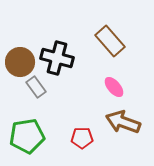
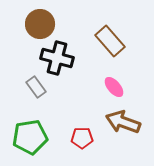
brown circle: moved 20 px right, 38 px up
green pentagon: moved 3 px right, 1 px down
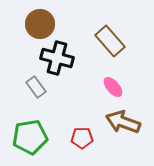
pink ellipse: moved 1 px left
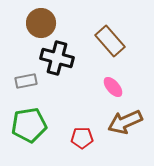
brown circle: moved 1 px right, 1 px up
gray rectangle: moved 10 px left, 6 px up; rotated 65 degrees counterclockwise
brown arrow: moved 2 px right; rotated 44 degrees counterclockwise
green pentagon: moved 1 px left, 12 px up
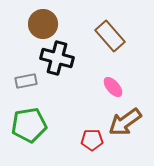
brown circle: moved 2 px right, 1 px down
brown rectangle: moved 5 px up
brown arrow: rotated 12 degrees counterclockwise
red pentagon: moved 10 px right, 2 px down
